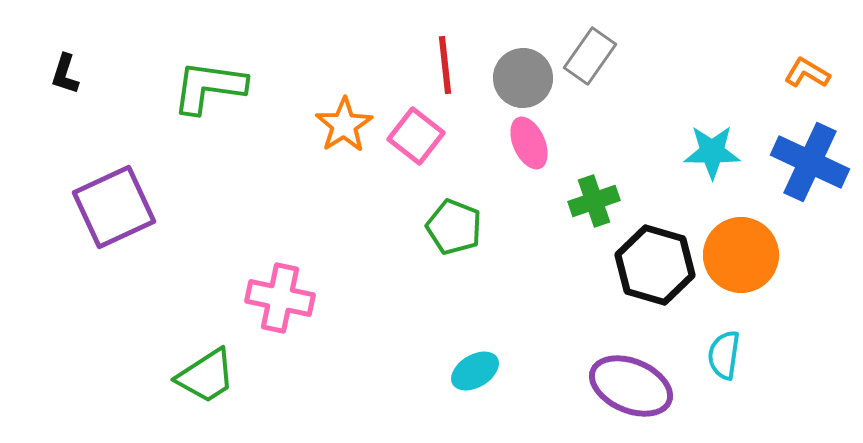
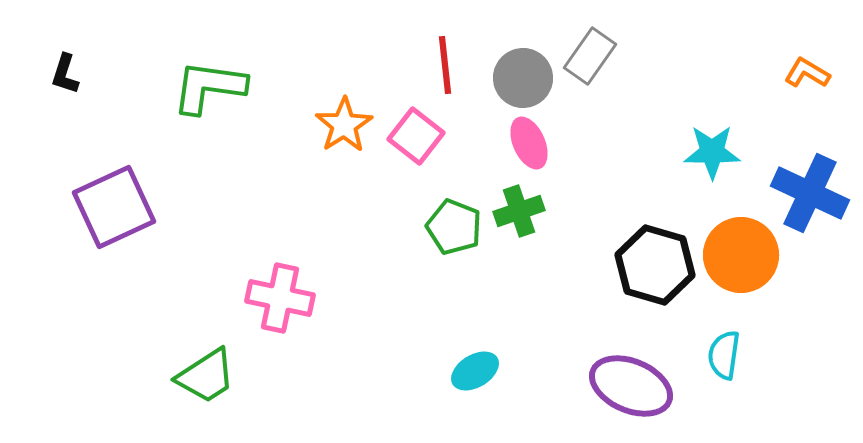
blue cross: moved 31 px down
green cross: moved 75 px left, 10 px down
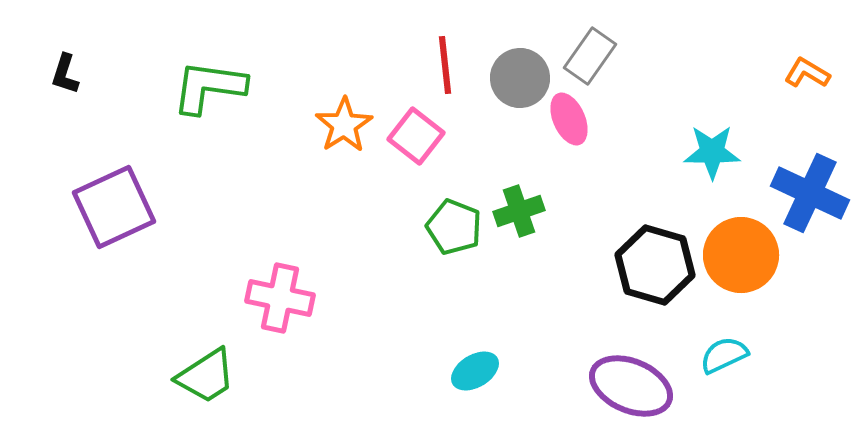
gray circle: moved 3 px left
pink ellipse: moved 40 px right, 24 px up
cyan semicircle: rotated 57 degrees clockwise
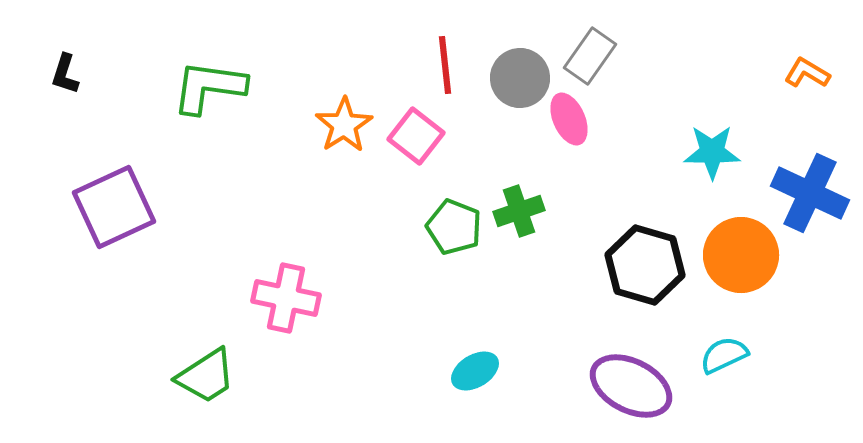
black hexagon: moved 10 px left
pink cross: moved 6 px right
purple ellipse: rotated 4 degrees clockwise
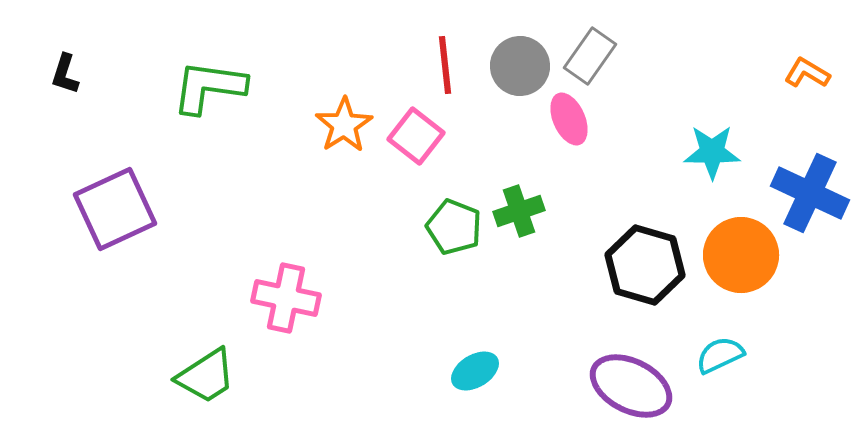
gray circle: moved 12 px up
purple square: moved 1 px right, 2 px down
cyan semicircle: moved 4 px left
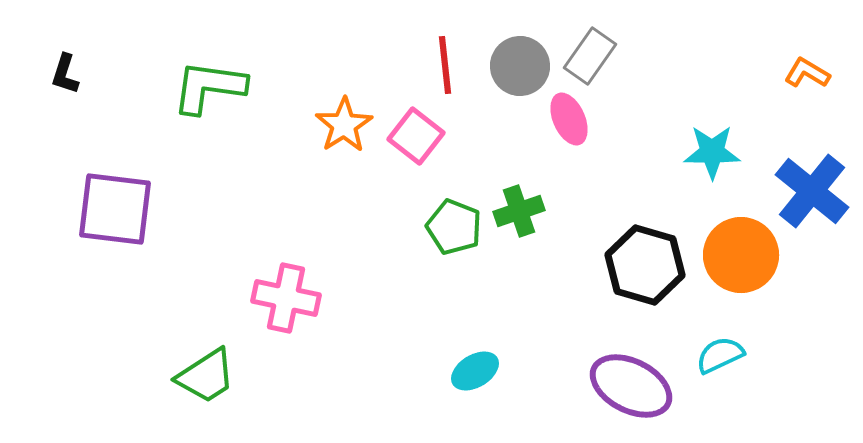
blue cross: moved 2 px right, 2 px up; rotated 14 degrees clockwise
purple square: rotated 32 degrees clockwise
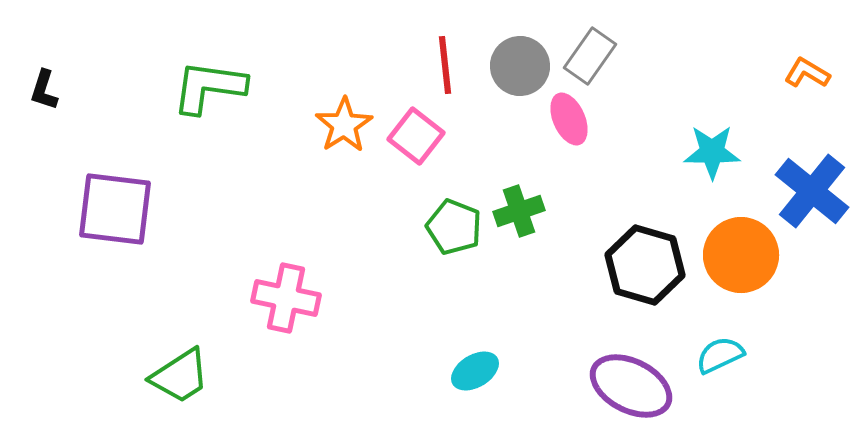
black L-shape: moved 21 px left, 16 px down
green trapezoid: moved 26 px left
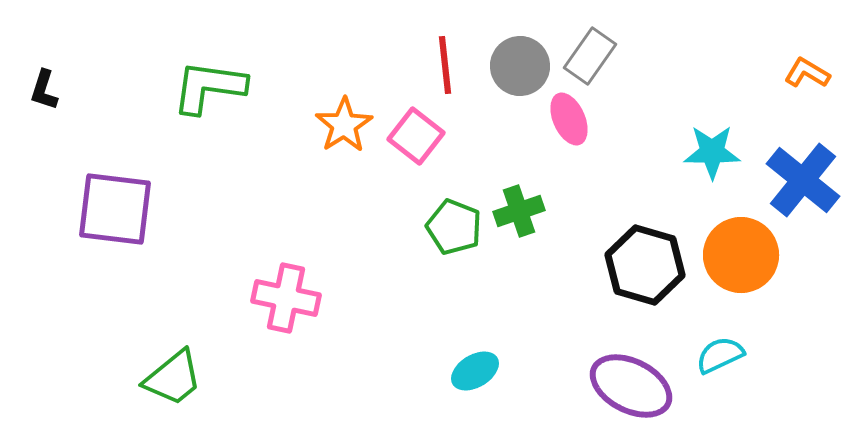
blue cross: moved 9 px left, 11 px up
green trapezoid: moved 7 px left, 2 px down; rotated 6 degrees counterclockwise
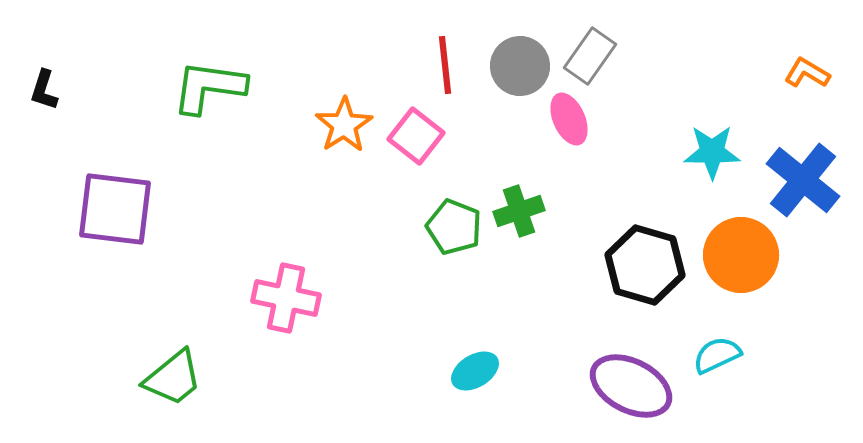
cyan semicircle: moved 3 px left
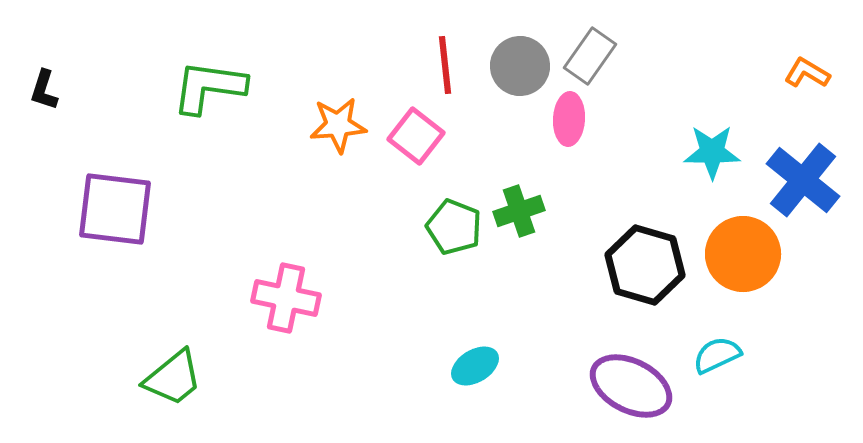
pink ellipse: rotated 27 degrees clockwise
orange star: moved 6 px left; rotated 28 degrees clockwise
orange circle: moved 2 px right, 1 px up
cyan ellipse: moved 5 px up
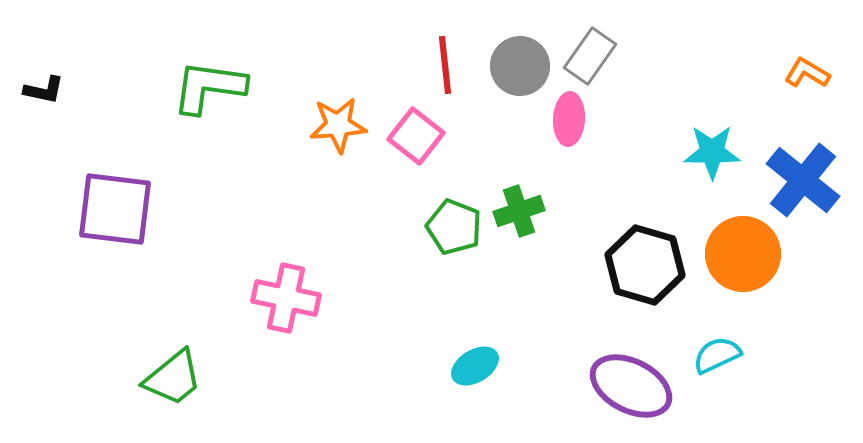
black L-shape: rotated 96 degrees counterclockwise
